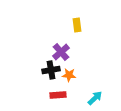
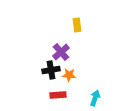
cyan arrow: rotated 28 degrees counterclockwise
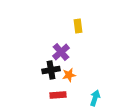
yellow rectangle: moved 1 px right, 1 px down
orange star: rotated 16 degrees counterclockwise
